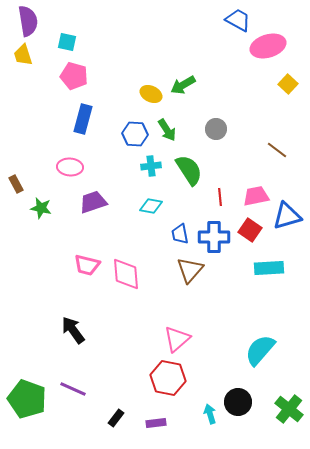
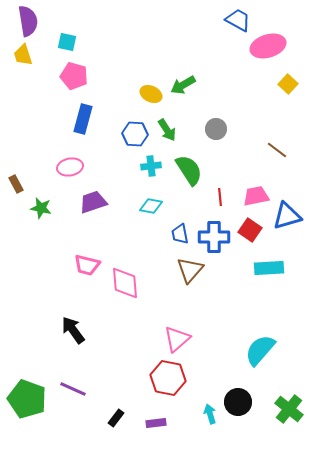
pink ellipse at (70, 167): rotated 15 degrees counterclockwise
pink diamond at (126, 274): moved 1 px left, 9 px down
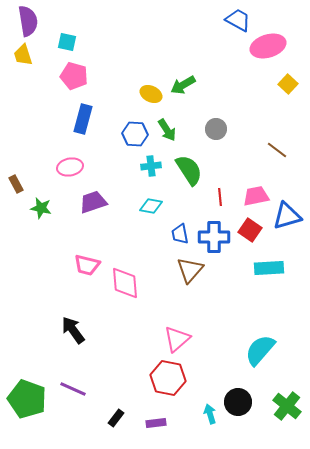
green cross at (289, 409): moved 2 px left, 3 px up
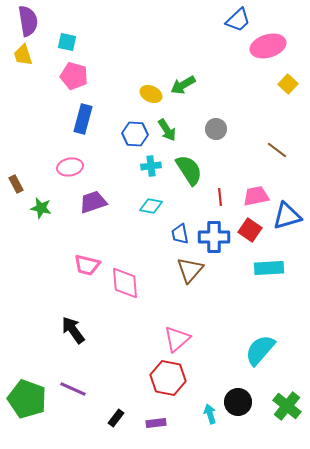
blue trapezoid at (238, 20): rotated 108 degrees clockwise
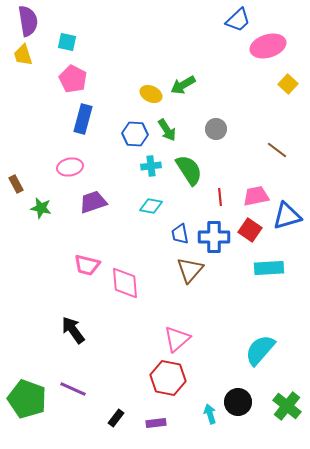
pink pentagon at (74, 76): moved 1 px left, 3 px down; rotated 12 degrees clockwise
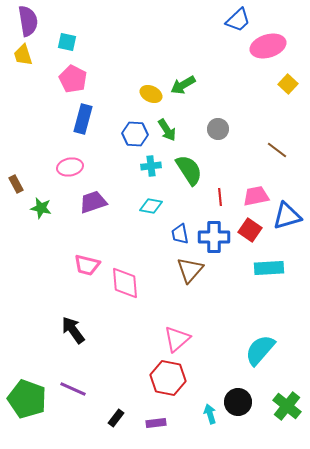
gray circle at (216, 129): moved 2 px right
